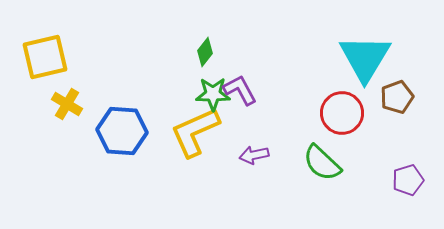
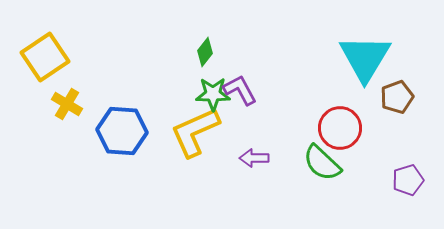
yellow square: rotated 21 degrees counterclockwise
red circle: moved 2 px left, 15 px down
purple arrow: moved 3 px down; rotated 12 degrees clockwise
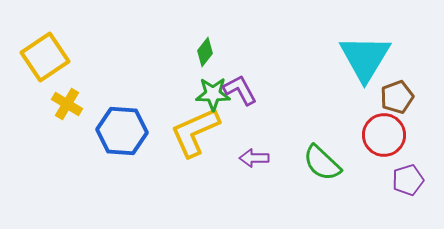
red circle: moved 44 px right, 7 px down
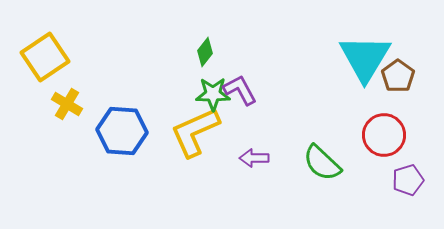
brown pentagon: moved 1 px right, 21 px up; rotated 16 degrees counterclockwise
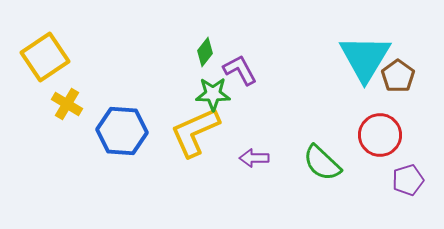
purple L-shape: moved 20 px up
red circle: moved 4 px left
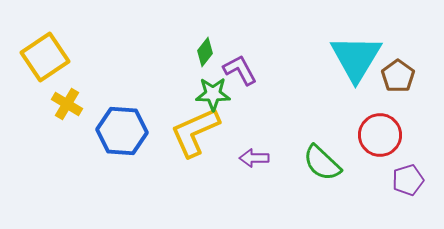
cyan triangle: moved 9 px left
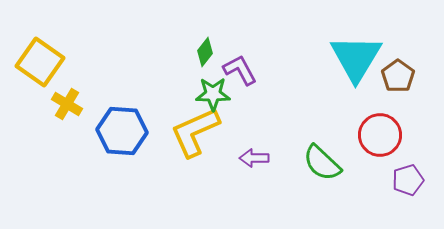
yellow square: moved 5 px left, 5 px down; rotated 21 degrees counterclockwise
